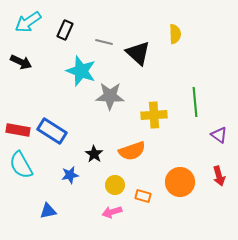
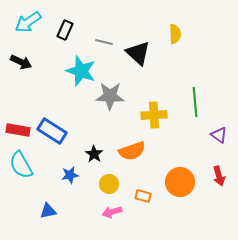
yellow circle: moved 6 px left, 1 px up
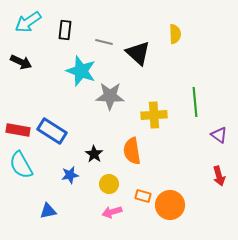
black rectangle: rotated 18 degrees counterclockwise
orange semicircle: rotated 100 degrees clockwise
orange circle: moved 10 px left, 23 px down
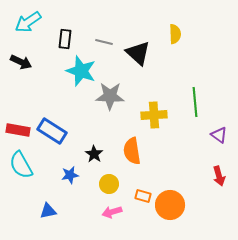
black rectangle: moved 9 px down
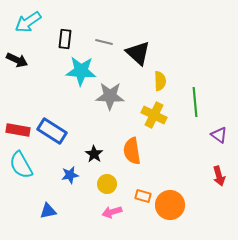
yellow semicircle: moved 15 px left, 47 px down
black arrow: moved 4 px left, 2 px up
cyan star: rotated 16 degrees counterclockwise
yellow cross: rotated 30 degrees clockwise
yellow circle: moved 2 px left
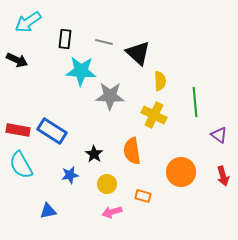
red arrow: moved 4 px right
orange circle: moved 11 px right, 33 px up
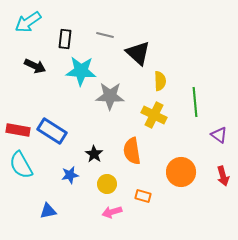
gray line: moved 1 px right, 7 px up
black arrow: moved 18 px right, 6 px down
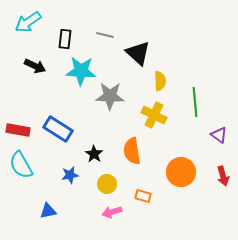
blue rectangle: moved 6 px right, 2 px up
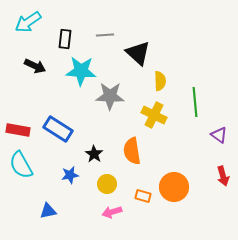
gray line: rotated 18 degrees counterclockwise
orange circle: moved 7 px left, 15 px down
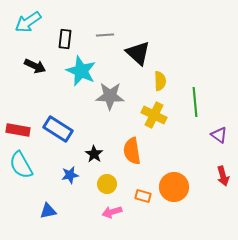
cyan star: rotated 20 degrees clockwise
